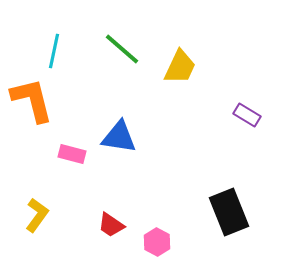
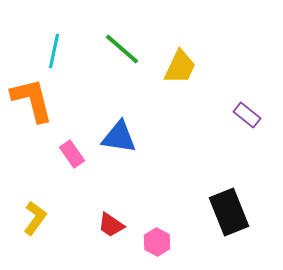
purple rectangle: rotated 8 degrees clockwise
pink rectangle: rotated 40 degrees clockwise
yellow L-shape: moved 2 px left, 3 px down
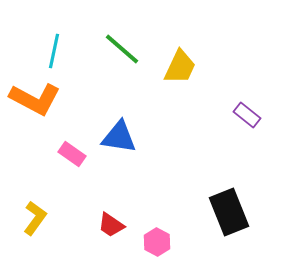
orange L-shape: moved 3 px right, 1 px up; rotated 132 degrees clockwise
pink rectangle: rotated 20 degrees counterclockwise
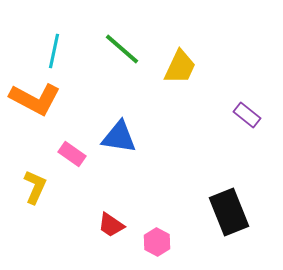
yellow L-shape: moved 31 px up; rotated 12 degrees counterclockwise
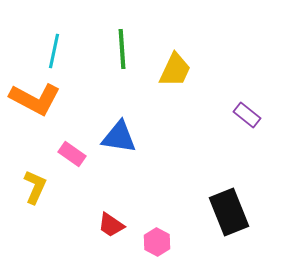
green line: rotated 45 degrees clockwise
yellow trapezoid: moved 5 px left, 3 px down
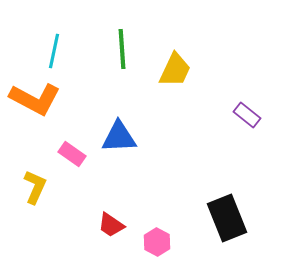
blue triangle: rotated 12 degrees counterclockwise
black rectangle: moved 2 px left, 6 px down
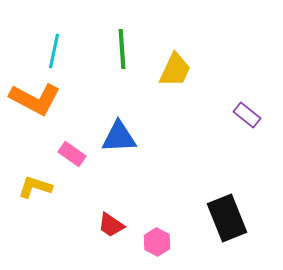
yellow L-shape: rotated 96 degrees counterclockwise
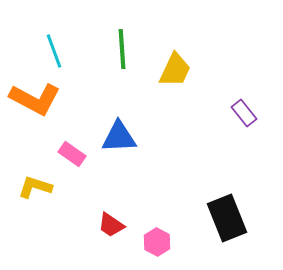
cyan line: rotated 32 degrees counterclockwise
purple rectangle: moved 3 px left, 2 px up; rotated 12 degrees clockwise
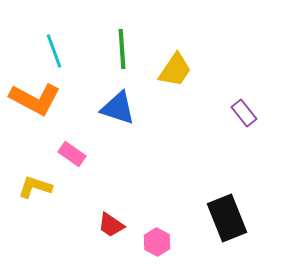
yellow trapezoid: rotated 9 degrees clockwise
blue triangle: moved 1 px left, 29 px up; rotated 21 degrees clockwise
